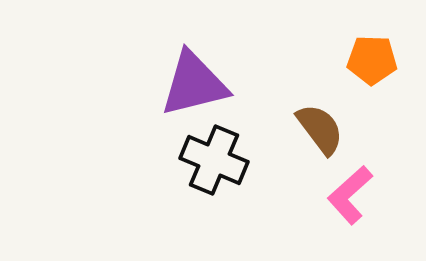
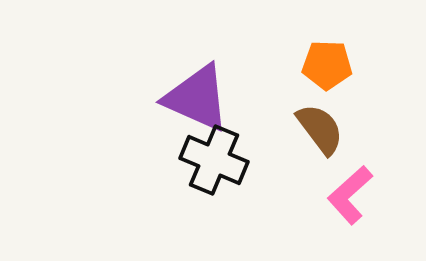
orange pentagon: moved 45 px left, 5 px down
purple triangle: moved 3 px right, 14 px down; rotated 38 degrees clockwise
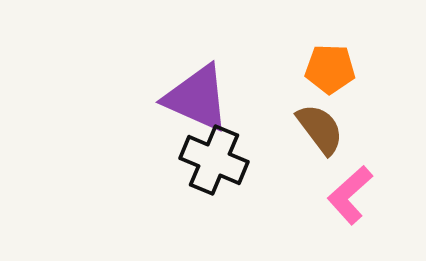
orange pentagon: moved 3 px right, 4 px down
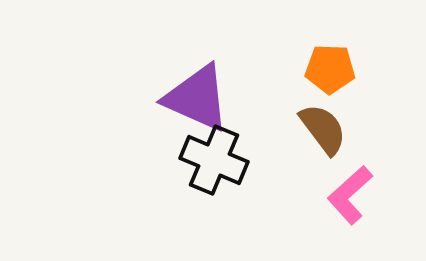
brown semicircle: moved 3 px right
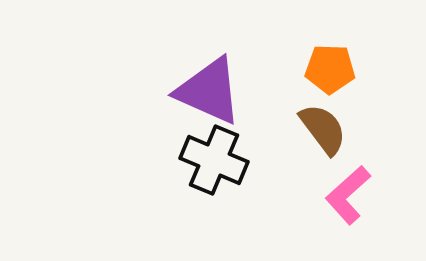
purple triangle: moved 12 px right, 7 px up
pink L-shape: moved 2 px left
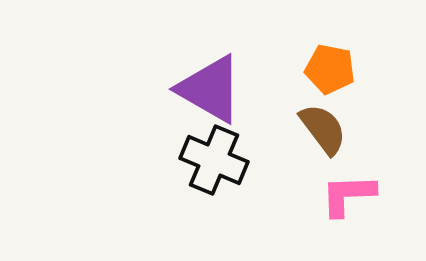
orange pentagon: rotated 9 degrees clockwise
purple triangle: moved 1 px right, 2 px up; rotated 6 degrees clockwise
pink L-shape: rotated 40 degrees clockwise
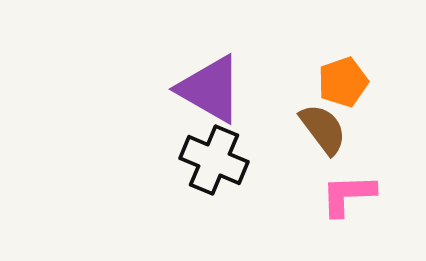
orange pentagon: moved 13 px right, 13 px down; rotated 30 degrees counterclockwise
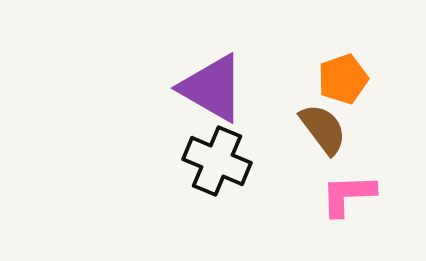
orange pentagon: moved 3 px up
purple triangle: moved 2 px right, 1 px up
black cross: moved 3 px right, 1 px down
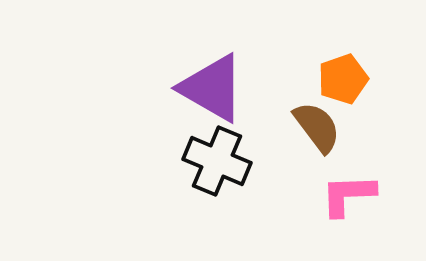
brown semicircle: moved 6 px left, 2 px up
